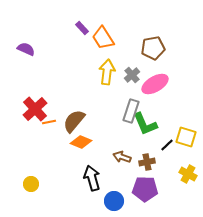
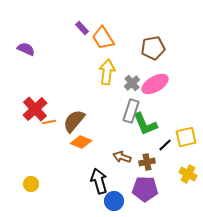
gray cross: moved 8 px down
yellow square: rotated 30 degrees counterclockwise
black line: moved 2 px left
black arrow: moved 7 px right, 3 px down
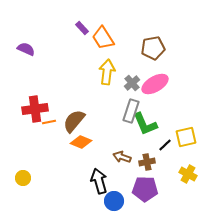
red cross: rotated 35 degrees clockwise
yellow circle: moved 8 px left, 6 px up
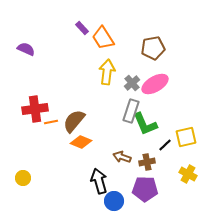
orange line: moved 2 px right
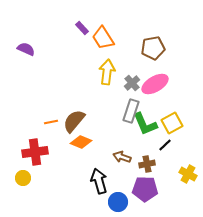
red cross: moved 43 px down
yellow square: moved 14 px left, 14 px up; rotated 15 degrees counterclockwise
brown cross: moved 2 px down
blue circle: moved 4 px right, 1 px down
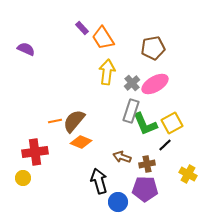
orange line: moved 4 px right, 1 px up
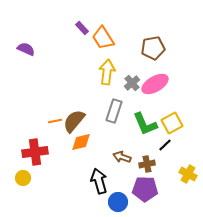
gray rectangle: moved 17 px left
orange diamond: rotated 35 degrees counterclockwise
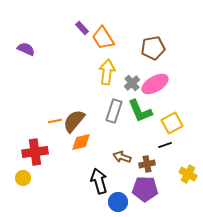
green L-shape: moved 5 px left, 13 px up
black line: rotated 24 degrees clockwise
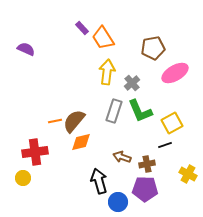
pink ellipse: moved 20 px right, 11 px up
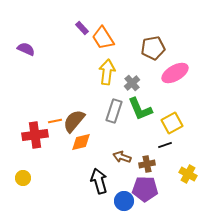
green L-shape: moved 2 px up
red cross: moved 17 px up
blue circle: moved 6 px right, 1 px up
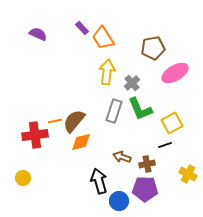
purple semicircle: moved 12 px right, 15 px up
blue circle: moved 5 px left
